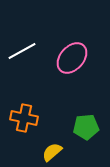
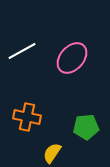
orange cross: moved 3 px right, 1 px up
yellow semicircle: moved 1 px down; rotated 15 degrees counterclockwise
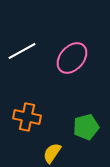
green pentagon: rotated 10 degrees counterclockwise
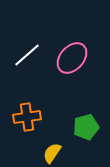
white line: moved 5 px right, 4 px down; rotated 12 degrees counterclockwise
orange cross: rotated 20 degrees counterclockwise
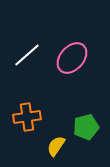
yellow semicircle: moved 4 px right, 7 px up
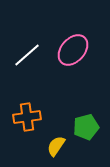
pink ellipse: moved 1 px right, 8 px up
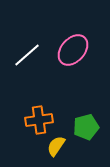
orange cross: moved 12 px right, 3 px down
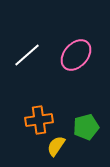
pink ellipse: moved 3 px right, 5 px down
